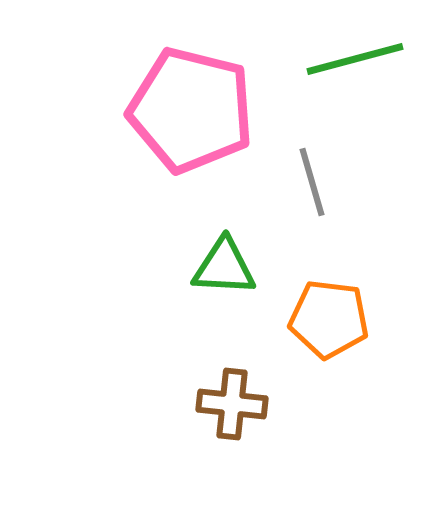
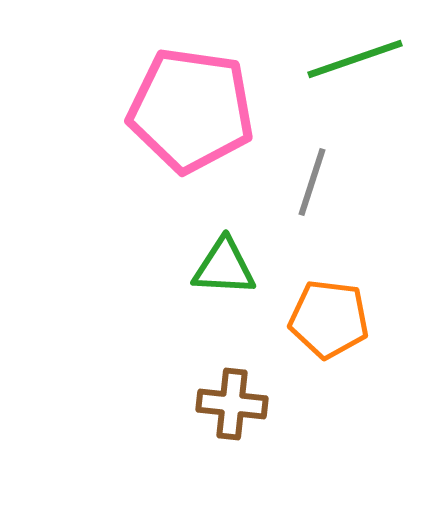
green line: rotated 4 degrees counterclockwise
pink pentagon: rotated 6 degrees counterclockwise
gray line: rotated 34 degrees clockwise
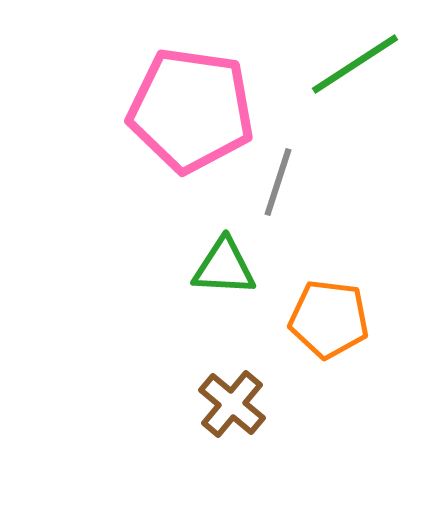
green line: moved 5 px down; rotated 14 degrees counterclockwise
gray line: moved 34 px left
brown cross: rotated 34 degrees clockwise
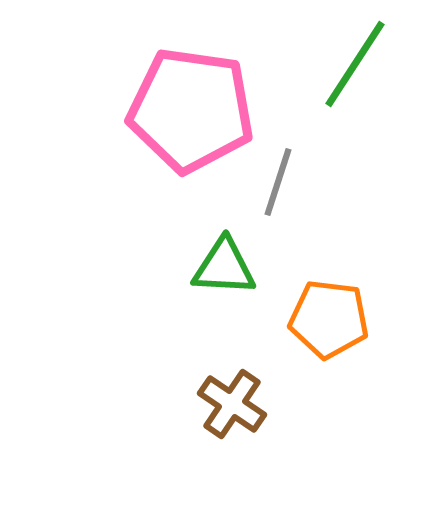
green line: rotated 24 degrees counterclockwise
brown cross: rotated 6 degrees counterclockwise
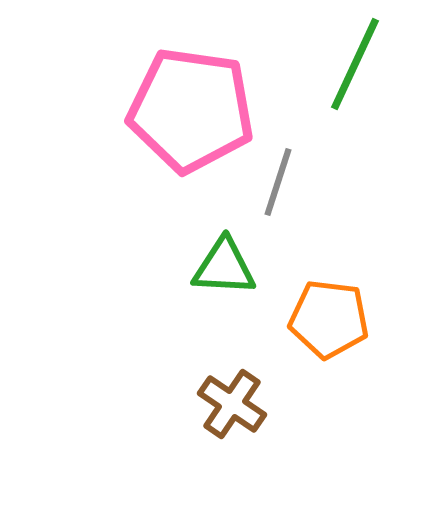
green line: rotated 8 degrees counterclockwise
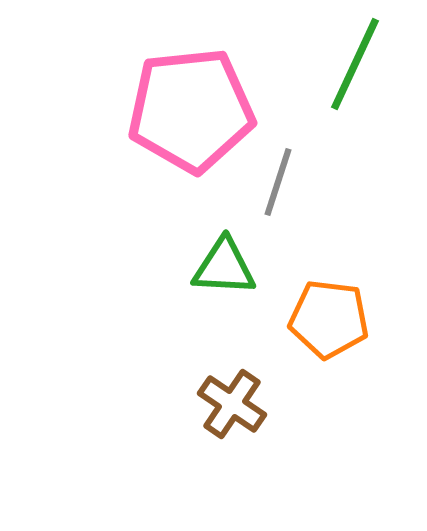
pink pentagon: rotated 14 degrees counterclockwise
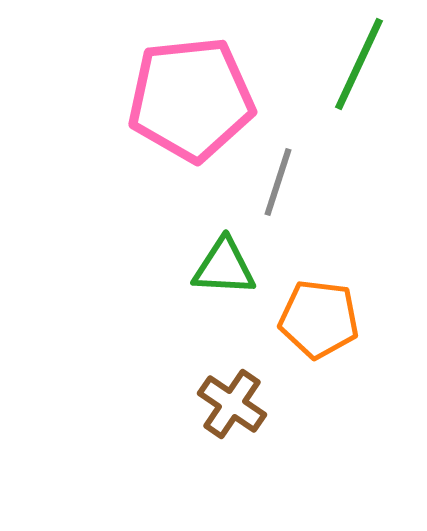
green line: moved 4 px right
pink pentagon: moved 11 px up
orange pentagon: moved 10 px left
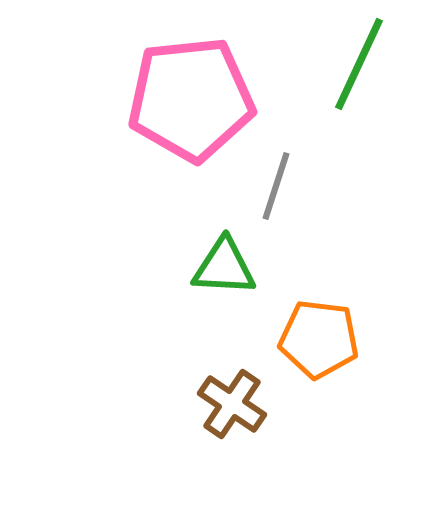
gray line: moved 2 px left, 4 px down
orange pentagon: moved 20 px down
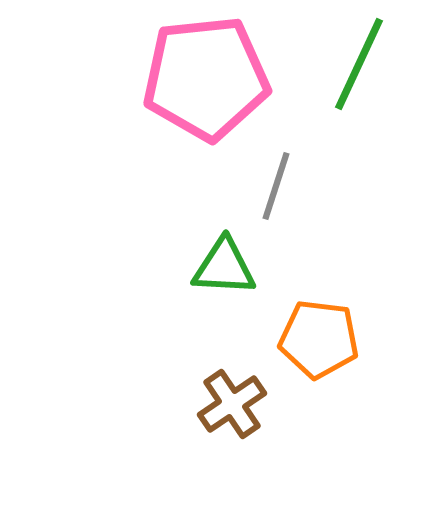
pink pentagon: moved 15 px right, 21 px up
brown cross: rotated 22 degrees clockwise
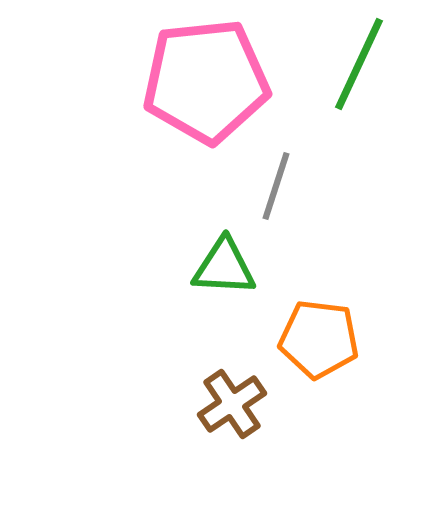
pink pentagon: moved 3 px down
